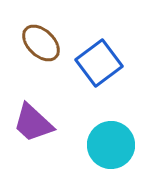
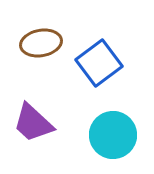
brown ellipse: rotated 54 degrees counterclockwise
cyan circle: moved 2 px right, 10 px up
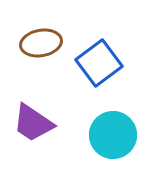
purple trapezoid: rotated 9 degrees counterclockwise
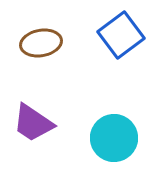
blue square: moved 22 px right, 28 px up
cyan circle: moved 1 px right, 3 px down
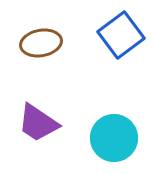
purple trapezoid: moved 5 px right
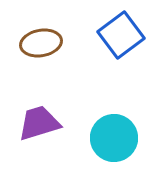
purple trapezoid: moved 1 px right; rotated 129 degrees clockwise
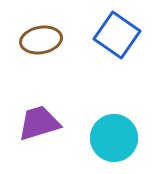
blue square: moved 4 px left; rotated 18 degrees counterclockwise
brown ellipse: moved 3 px up
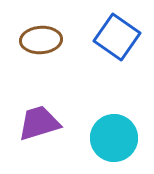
blue square: moved 2 px down
brown ellipse: rotated 6 degrees clockwise
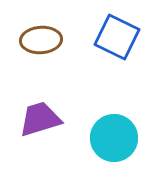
blue square: rotated 9 degrees counterclockwise
purple trapezoid: moved 1 px right, 4 px up
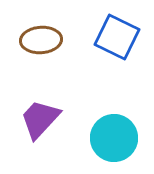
purple trapezoid: rotated 30 degrees counterclockwise
